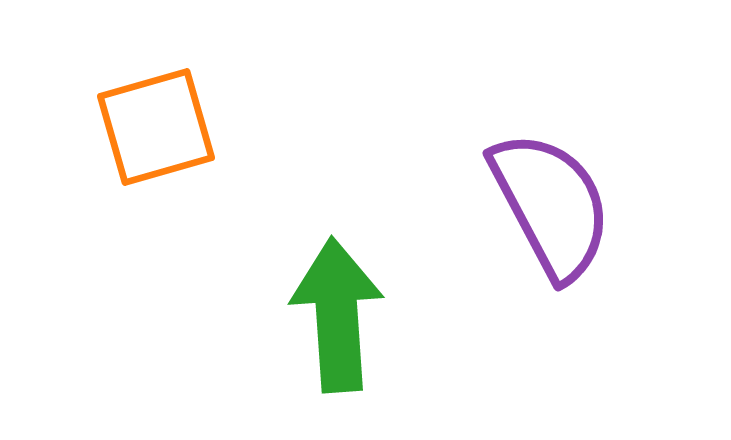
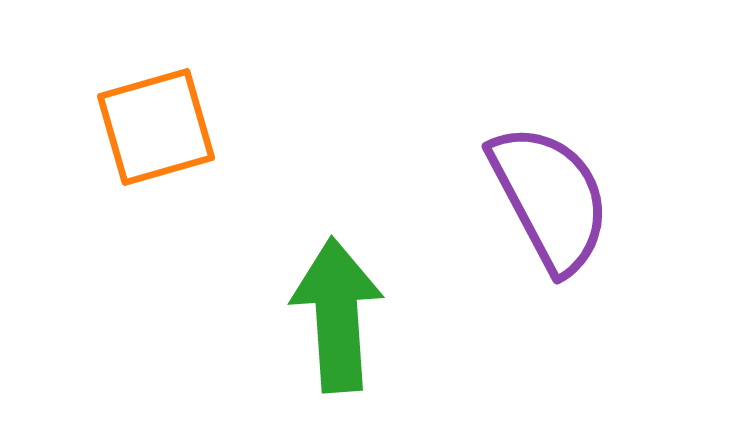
purple semicircle: moved 1 px left, 7 px up
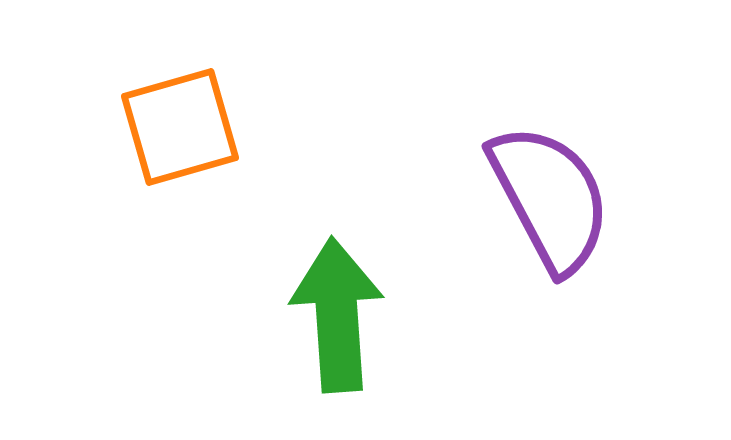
orange square: moved 24 px right
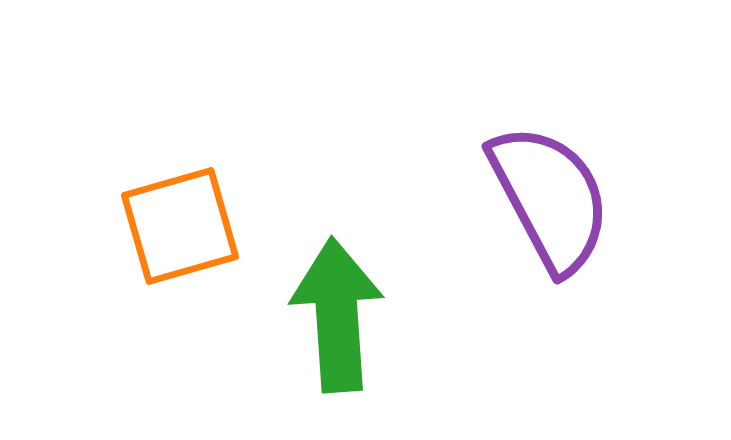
orange square: moved 99 px down
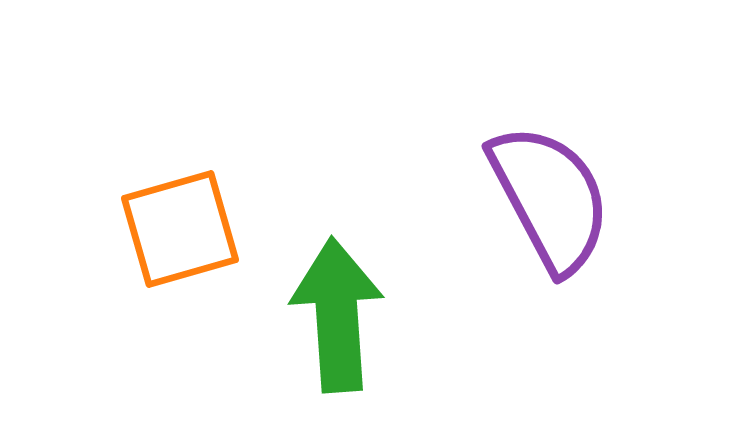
orange square: moved 3 px down
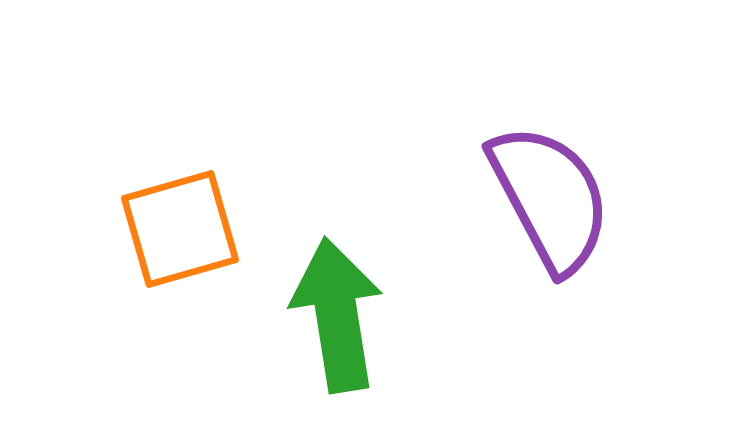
green arrow: rotated 5 degrees counterclockwise
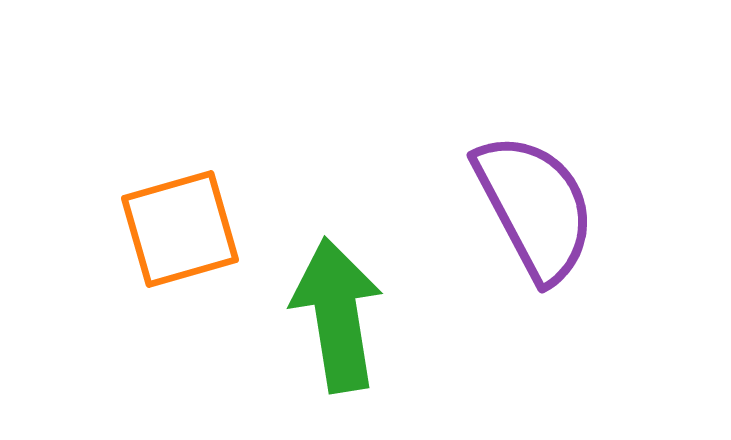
purple semicircle: moved 15 px left, 9 px down
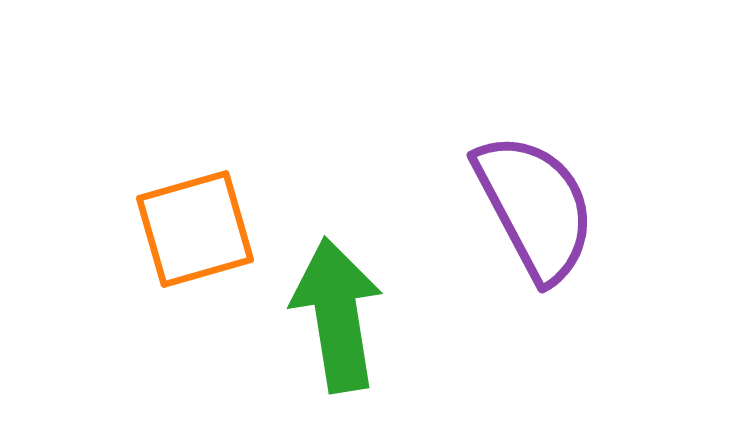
orange square: moved 15 px right
